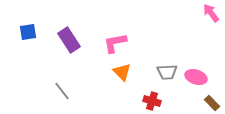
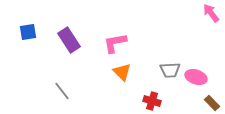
gray trapezoid: moved 3 px right, 2 px up
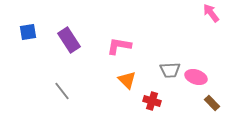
pink L-shape: moved 4 px right, 3 px down; rotated 20 degrees clockwise
orange triangle: moved 5 px right, 8 px down
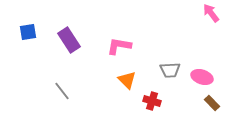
pink ellipse: moved 6 px right
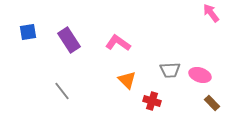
pink L-shape: moved 1 px left, 3 px up; rotated 25 degrees clockwise
pink ellipse: moved 2 px left, 2 px up
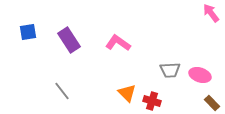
orange triangle: moved 13 px down
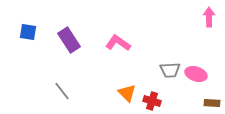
pink arrow: moved 2 px left, 4 px down; rotated 36 degrees clockwise
blue square: rotated 18 degrees clockwise
pink ellipse: moved 4 px left, 1 px up
brown rectangle: rotated 42 degrees counterclockwise
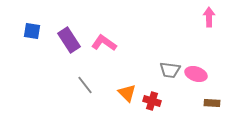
blue square: moved 4 px right, 1 px up
pink L-shape: moved 14 px left
gray trapezoid: rotated 10 degrees clockwise
gray line: moved 23 px right, 6 px up
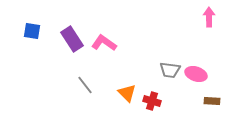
purple rectangle: moved 3 px right, 1 px up
brown rectangle: moved 2 px up
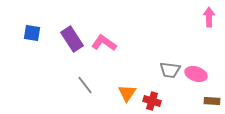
blue square: moved 2 px down
orange triangle: rotated 18 degrees clockwise
